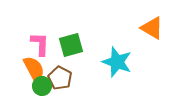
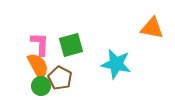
orange triangle: rotated 20 degrees counterclockwise
cyan star: moved 1 px left, 2 px down; rotated 8 degrees counterclockwise
orange semicircle: moved 4 px right, 3 px up
green circle: moved 1 px left
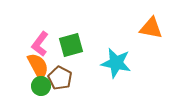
orange triangle: moved 1 px left
pink L-shape: rotated 145 degrees counterclockwise
cyan star: moved 1 px up
